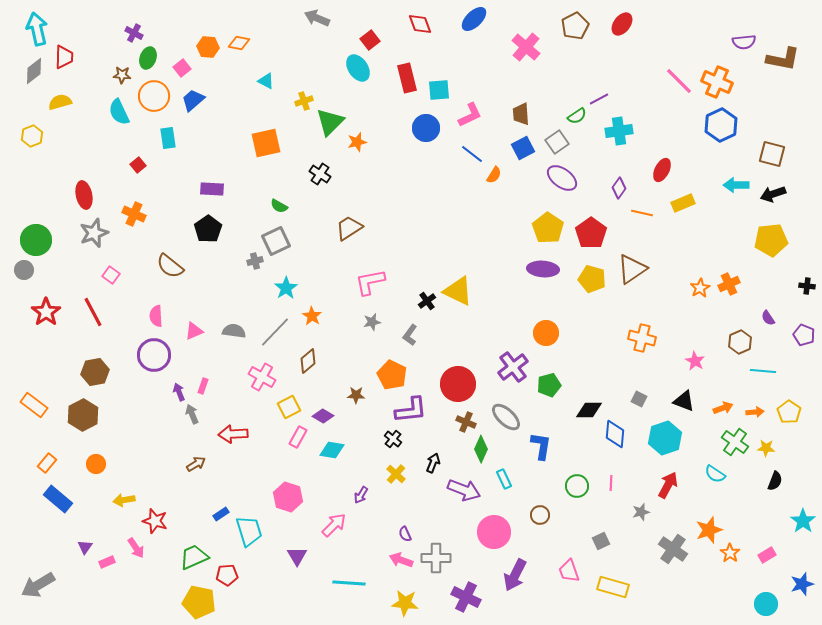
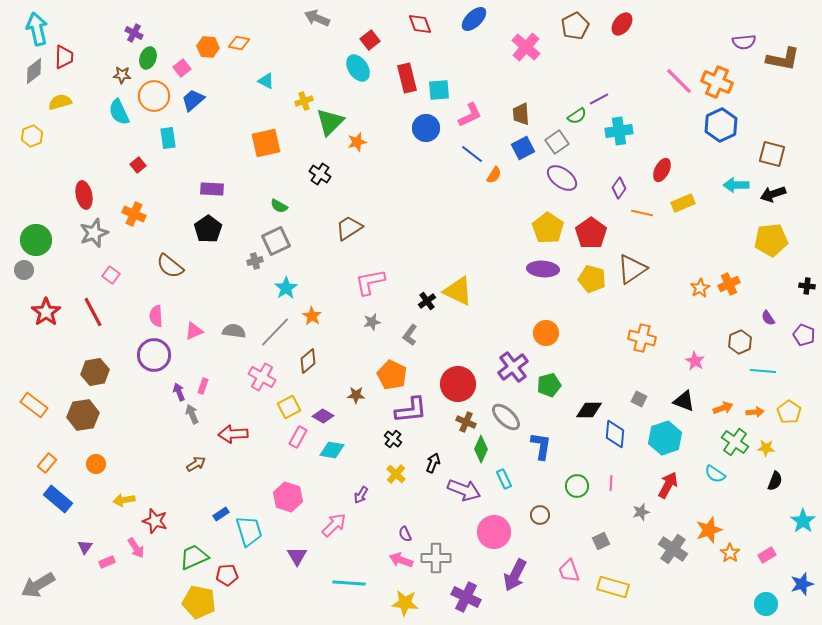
brown hexagon at (83, 415): rotated 20 degrees clockwise
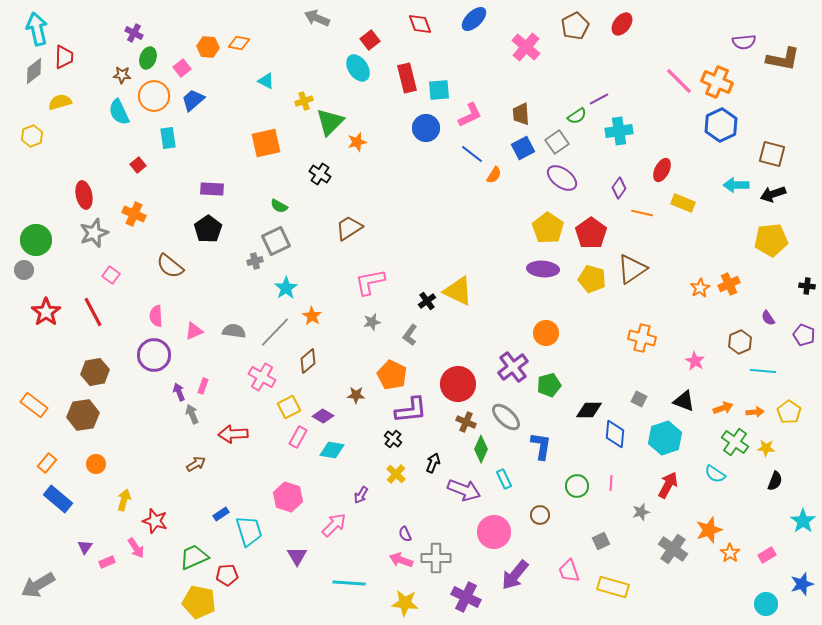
yellow rectangle at (683, 203): rotated 45 degrees clockwise
yellow arrow at (124, 500): rotated 115 degrees clockwise
purple arrow at (515, 575): rotated 12 degrees clockwise
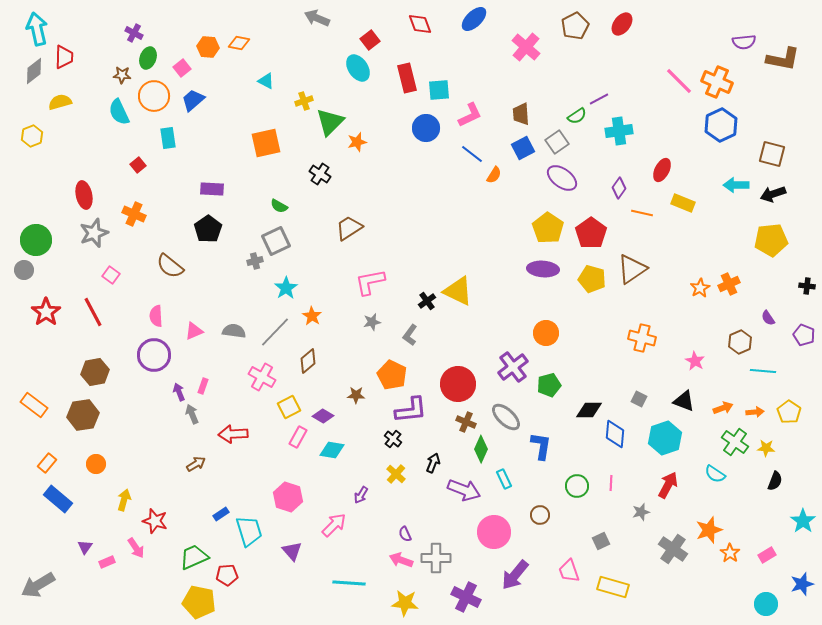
purple triangle at (297, 556): moved 5 px left, 5 px up; rotated 10 degrees counterclockwise
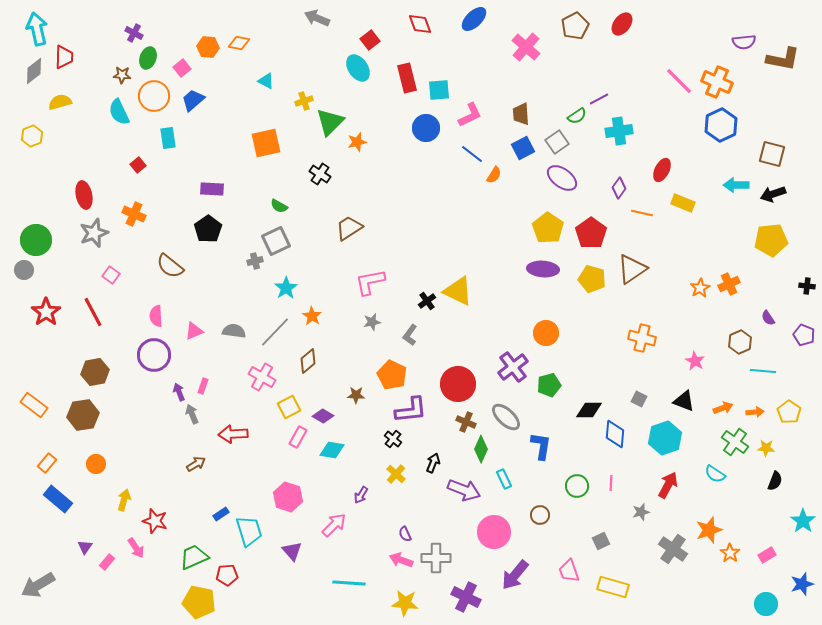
pink rectangle at (107, 562): rotated 28 degrees counterclockwise
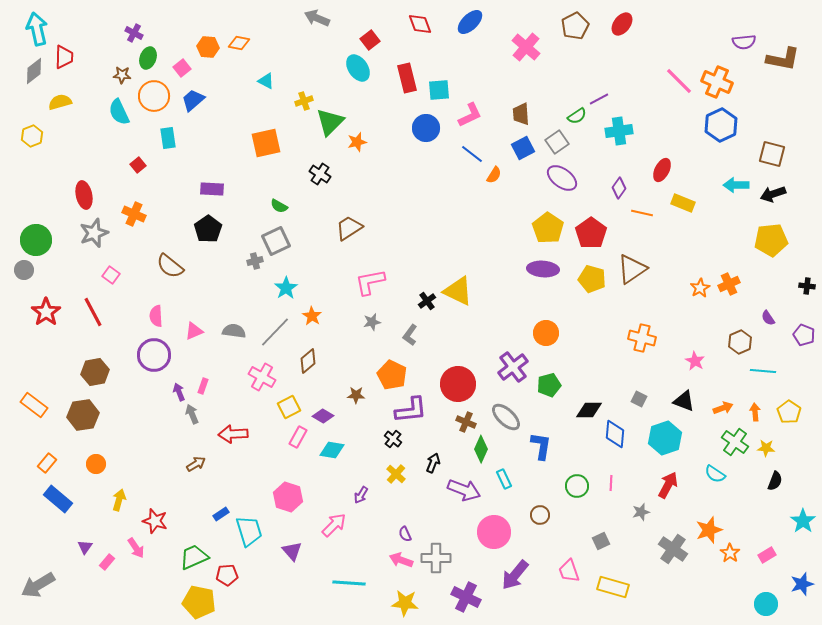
blue ellipse at (474, 19): moved 4 px left, 3 px down
orange arrow at (755, 412): rotated 90 degrees counterclockwise
yellow arrow at (124, 500): moved 5 px left
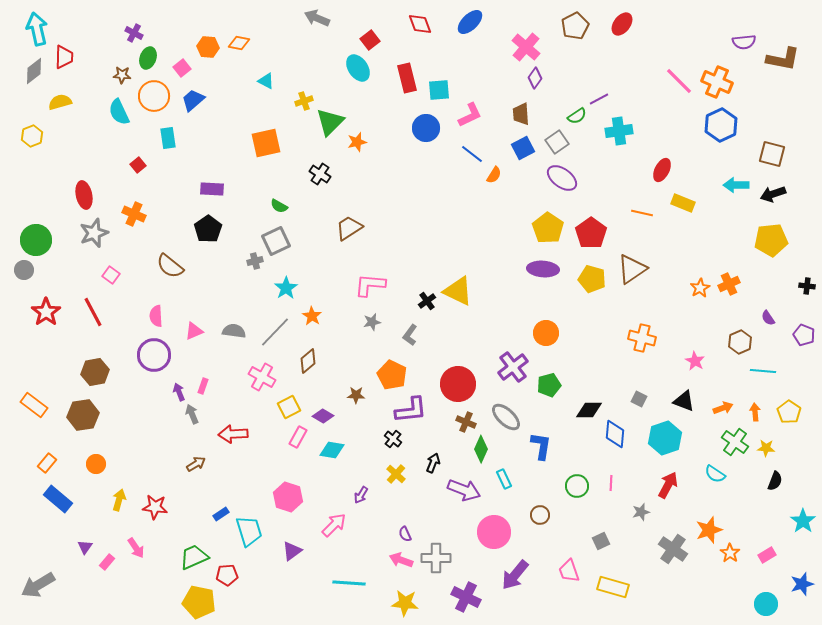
purple diamond at (619, 188): moved 84 px left, 110 px up
pink L-shape at (370, 282): moved 3 px down; rotated 16 degrees clockwise
red star at (155, 521): moved 14 px up; rotated 10 degrees counterclockwise
purple triangle at (292, 551): rotated 35 degrees clockwise
